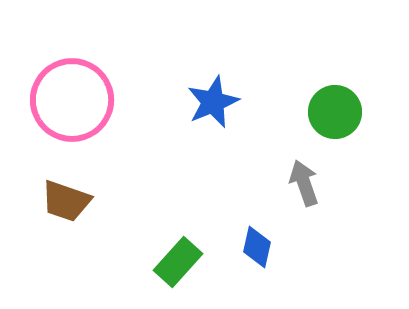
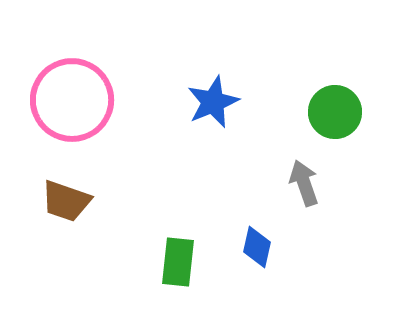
green rectangle: rotated 36 degrees counterclockwise
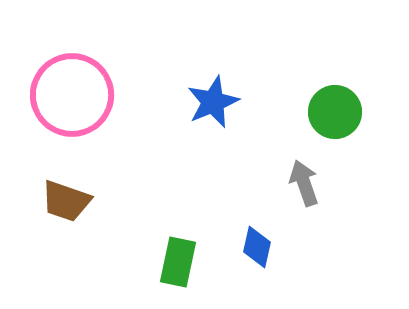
pink circle: moved 5 px up
green rectangle: rotated 6 degrees clockwise
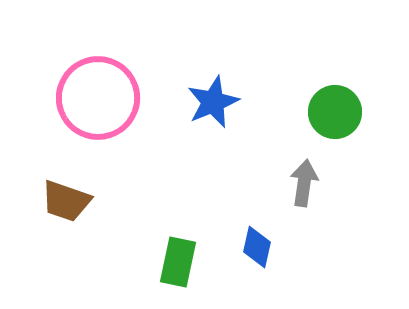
pink circle: moved 26 px right, 3 px down
gray arrow: rotated 27 degrees clockwise
